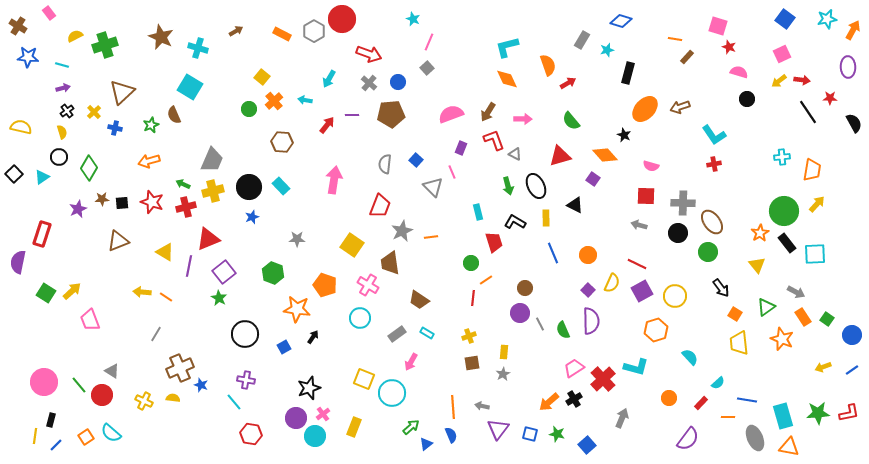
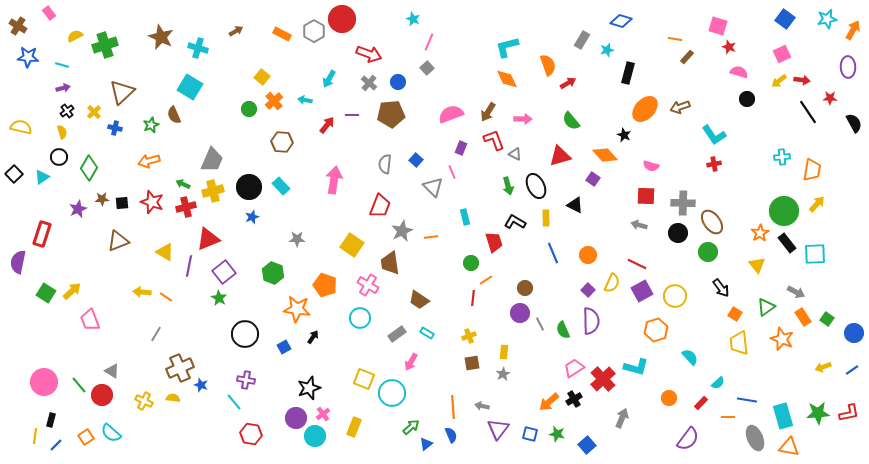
cyan rectangle at (478, 212): moved 13 px left, 5 px down
blue circle at (852, 335): moved 2 px right, 2 px up
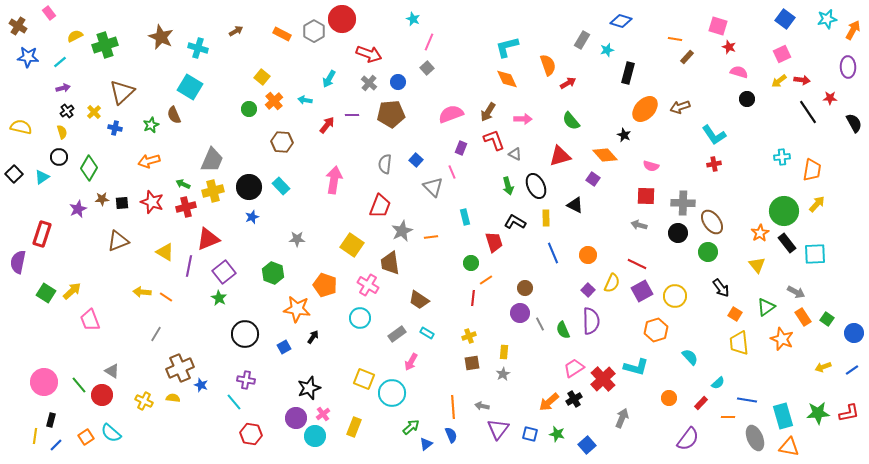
cyan line at (62, 65): moved 2 px left, 3 px up; rotated 56 degrees counterclockwise
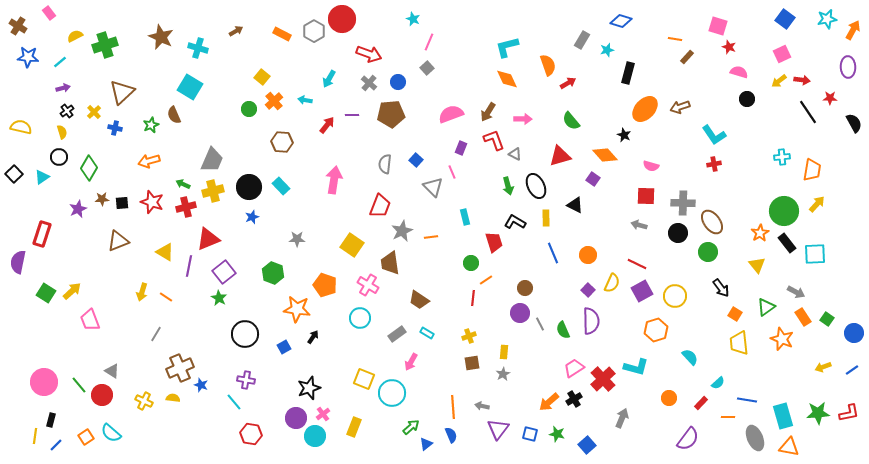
yellow arrow at (142, 292): rotated 78 degrees counterclockwise
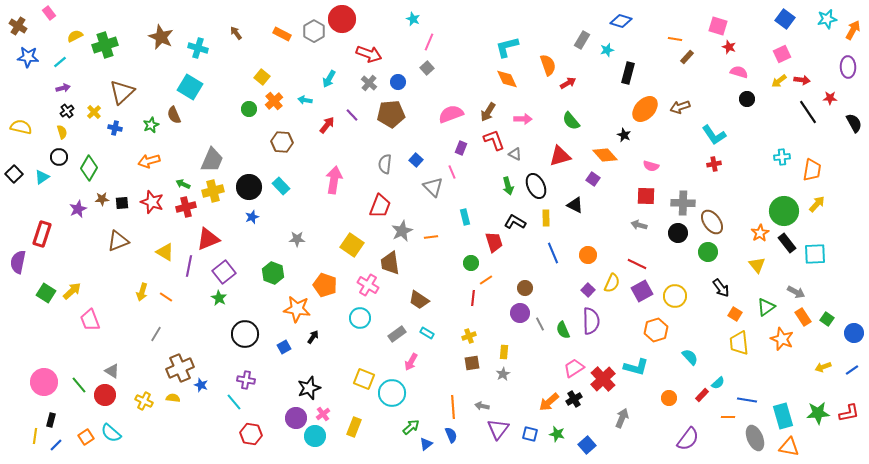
brown arrow at (236, 31): moved 2 px down; rotated 96 degrees counterclockwise
purple line at (352, 115): rotated 48 degrees clockwise
red circle at (102, 395): moved 3 px right
red rectangle at (701, 403): moved 1 px right, 8 px up
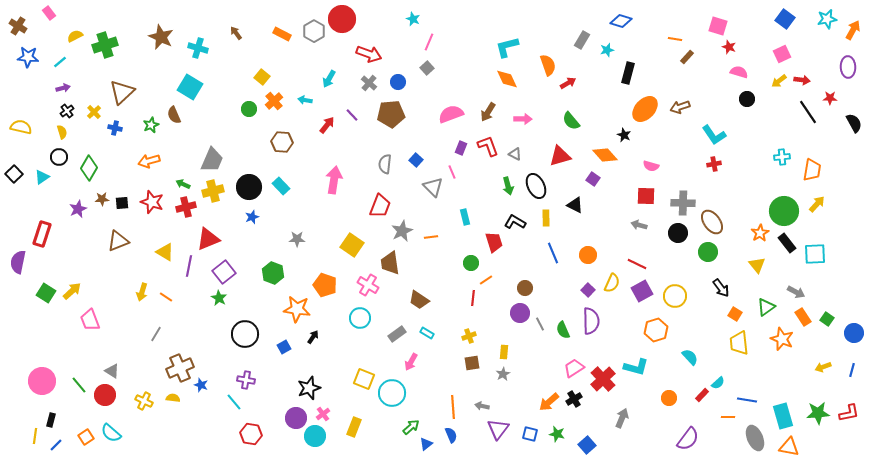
red L-shape at (494, 140): moved 6 px left, 6 px down
blue line at (852, 370): rotated 40 degrees counterclockwise
pink circle at (44, 382): moved 2 px left, 1 px up
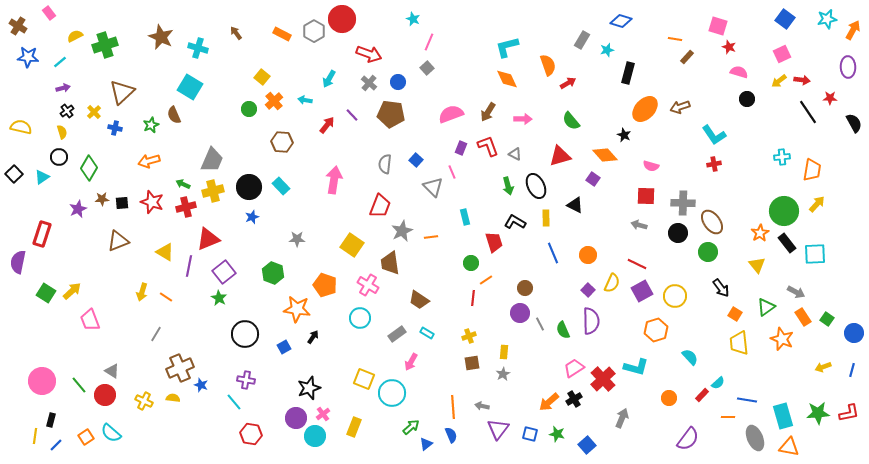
brown pentagon at (391, 114): rotated 12 degrees clockwise
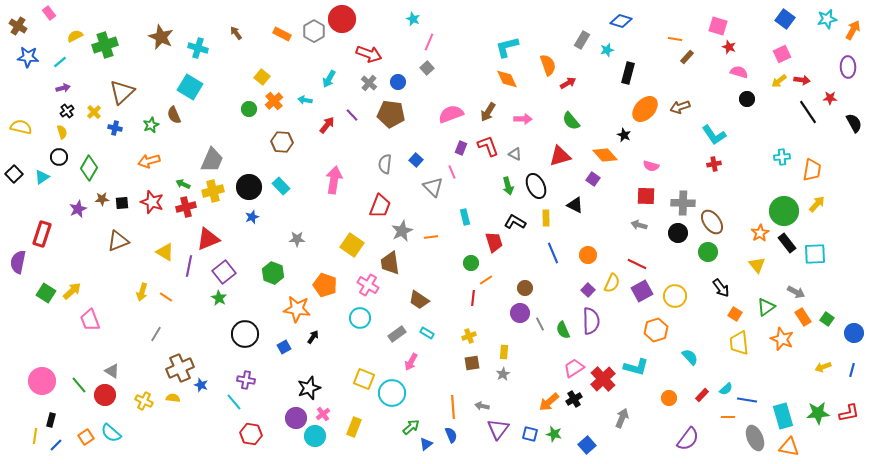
cyan semicircle at (718, 383): moved 8 px right, 6 px down
green star at (557, 434): moved 3 px left
